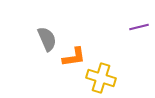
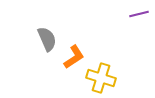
purple line: moved 13 px up
orange L-shape: rotated 25 degrees counterclockwise
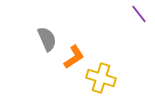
purple line: rotated 66 degrees clockwise
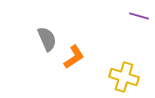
purple line: moved 2 px down; rotated 36 degrees counterclockwise
yellow cross: moved 23 px right, 1 px up
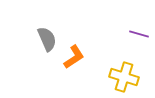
purple line: moved 18 px down
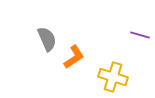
purple line: moved 1 px right, 1 px down
yellow cross: moved 11 px left
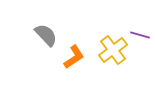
gray semicircle: moved 1 px left, 4 px up; rotated 20 degrees counterclockwise
yellow cross: moved 27 px up; rotated 36 degrees clockwise
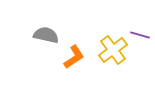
gray semicircle: rotated 35 degrees counterclockwise
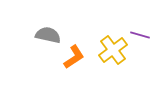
gray semicircle: moved 2 px right
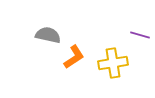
yellow cross: moved 13 px down; rotated 28 degrees clockwise
